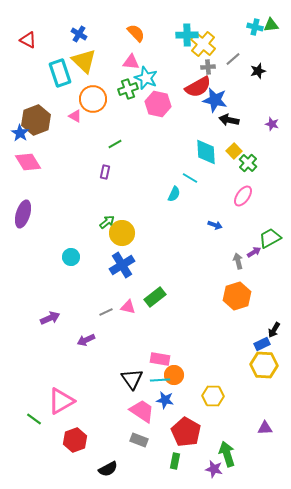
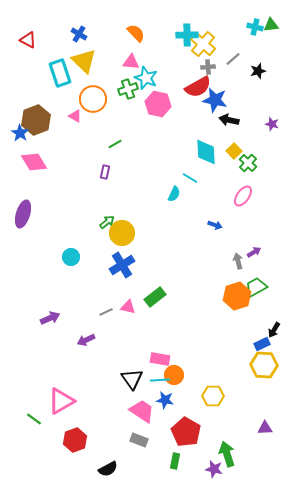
pink diamond at (28, 162): moved 6 px right
green trapezoid at (270, 238): moved 14 px left, 49 px down
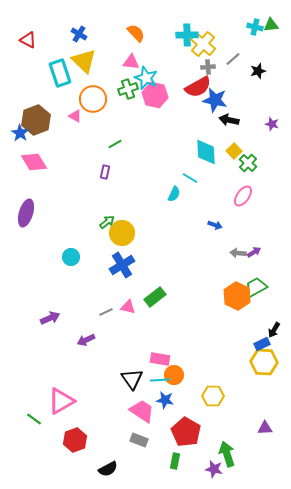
pink hexagon at (158, 104): moved 3 px left, 9 px up
purple ellipse at (23, 214): moved 3 px right, 1 px up
gray arrow at (238, 261): moved 8 px up; rotated 70 degrees counterclockwise
orange hexagon at (237, 296): rotated 16 degrees counterclockwise
yellow hexagon at (264, 365): moved 3 px up
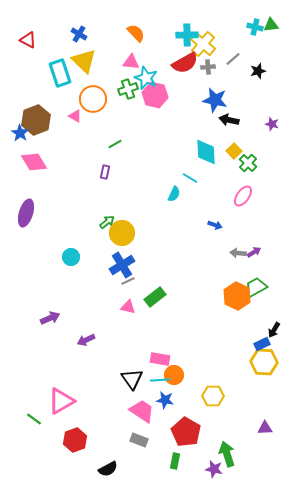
red semicircle at (198, 87): moved 13 px left, 24 px up
gray line at (106, 312): moved 22 px right, 31 px up
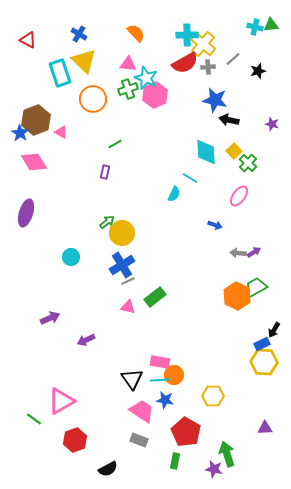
pink triangle at (131, 62): moved 3 px left, 2 px down
pink hexagon at (155, 95): rotated 25 degrees clockwise
pink triangle at (75, 116): moved 14 px left, 16 px down
pink ellipse at (243, 196): moved 4 px left
pink rectangle at (160, 359): moved 3 px down
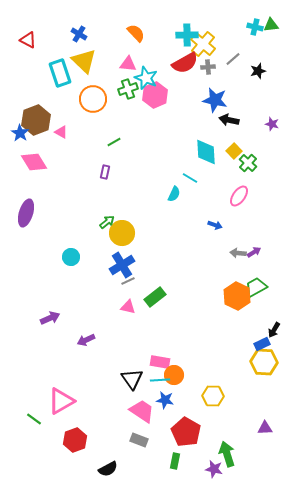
green line at (115, 144): moved 1 px left, 2 px up
